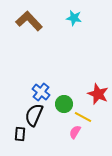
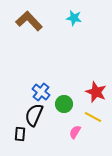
red star: moved 2 px left, 2 px up
yellow line: moved 10 px right
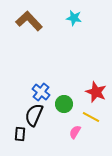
yellow line: moved 2 px left
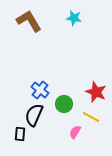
brown L-shape: rotated 12 degrees clockwise
blue cross: moved 1 px left, 2 px up
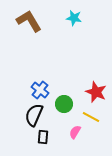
black rectangle: moved 23 px right, 3 px down
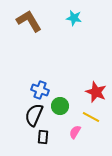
blue cross: rotated 18 degrees counterclockwise
green circle: moved 4 px left, 2 px down
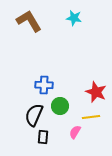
blue cross: moved 4 px right, 5 px up; rotated 18 degrees counterclockwise
yellow line: rotated 36 degrees counterclockwise
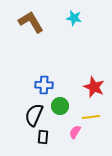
brown L-shape: moved 2 px right, 1 px down
red star: moved 2 px left, 5 px up
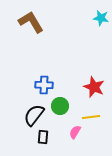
cyan star: moved 27 px right
black semicircle: rotated 15 degrees clockwise
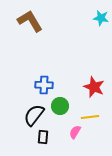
brown L-shape: moved 1 px left, 1 px up
yellow line: moved 1 px left
